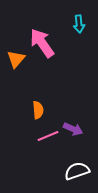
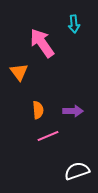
cyan arrow: moved 5 px left
orange triangle: moved 3 px right, 13 px down; rotated 18 degrees counterclockwise
purple arrow: moved 18 px up; rotated 24 degrees counterclockwise
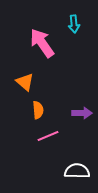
orange triangle: moved 6 px right, 10 px down; rotated 12 degrees counterclockwise
purple arrow: moved 9 px right, 2 px down
white semicircle: rotated 20 degrees clockwise
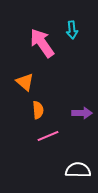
cyan arrow: moved 2 px left, 6 px down
white semicircle: moved 1 px right, 1 px up
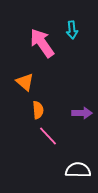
pink line: rotated 70 degrees clockwise
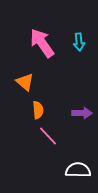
cyan arrow: moved 7 px right, 12 px down
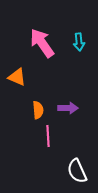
orange triangle: moved 8 px left, 5 px up; rotated 18 degrees counterclockwise
purple arrow: moved 14 px left, 5 px up
pink line: rotated 40 degrees clockwise
white semicircle: moved 1 px left, 1 px down; rotated 115 degrees counterclockwise
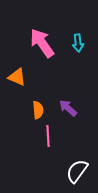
cyan arrow: moved 1 px left, 1 px down
purple arrow: rotated 138 degrees counterclockwise
white semicircle: rotated 60 degrees clockwise
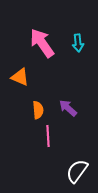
orange triangle: moved 3 px right
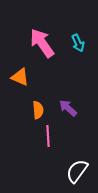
cyan arrow: rotated 18 degrees counterclockwise
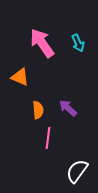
pink line: moved 2 px down; rotated 10 degrees clockwise
